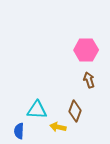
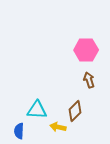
brown diamond: rotated 25 degrees clockwise
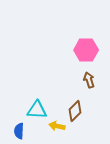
yellow arrow: moved 1 px left, 1 px up
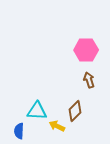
cyan triangle: moved 1 px down
yellow arrow: rotated 14 degrees clockwise
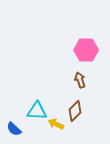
brown arrow: moved 9 px left
yellow arrow: moved 1 px left, 2 px up
blue semicircle: moved 5 px left, 2 px up; rotated 49 degrees counterclockwise
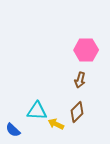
brown arrow: rotated 147 degrees counterclockwise
brown diamond: moved 2 px right, 1 px down
blue semicircle: moved 1 px left, 1 px down
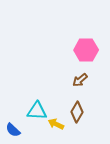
brown arrow: rotated 35 degrees clockwise
brown diamond: rotated 15 degrees counterclockwise
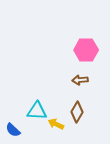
brown arrow: rotated 35 degrees clockwise
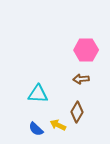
brown arrow: moved 1 px right, 1 px up
cyan triangle: moved 1 px right, 17 px up
yellow arrow: moved 2 px right, 1 px down
blue semicircle: moved 23 px right, 1 px up
